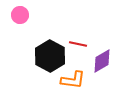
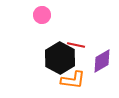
pink circle: moved 22 px right
red line: moved 2 px left, 1 px down
black hexagon: moved 10 px right, 2 px down
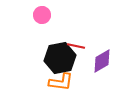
red line: moved 1 px down
black hexagon: rotated 20 degrees clockwise
orange L-shape: moved 12 px left, 2 px down
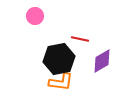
pink circle: moved 7 px left, 1 px down
red line: moved 4 px right, 7 px up
black hexagon: moved 1 px left, 1 px down
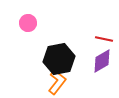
pink circle: moved 7 px left, 7 px down
red line: moved 24 px right
orange L-shape: moved 4 px left; rotated 60 degrees counterclockwise
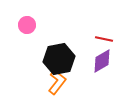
pink circle: moved 1 px left, 2 px down
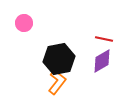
pink circle: moved 3 px left, 2 px up
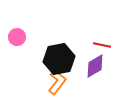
pink circle: moved 7 px left, 14 px down
red line: moved 2 px left, 6 px down
purple diamond: moved 7 px left, 5 px down
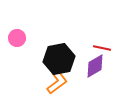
pink circle: moved 1 px down
red line: moved 3 px down
orange L-shape: rotated 15 degrees clockwise
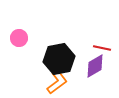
pink circle: moved 2 px right
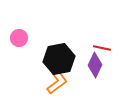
purple diamond: moved 1 px up; rotated 35 degrees counterclockwise
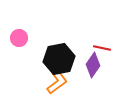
purple diamond: moved 2 px left; rotated 10 degrees clockwise
